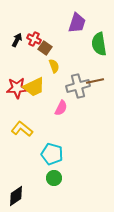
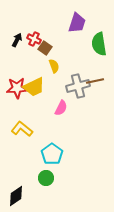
cyan pentagon: rotated 20 degrees clockwise
green circle: moved 8 px left
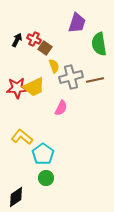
brown line: moved 1 px up
gray cross: moved 7 px left, 9 px up
yellow L-shape: moved 8 px down
cyan pentagon: moved 9 px left
black diamond: moved 1 px down
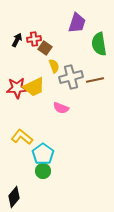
red cross: rotated 32 degrees counterclockwise
pink semicircle: rotated 84 degrees clockwise
green circle: moved 3 px left, 7 px up
black diamond: moved 2 px left; rotated 15 degrees counterclockwise
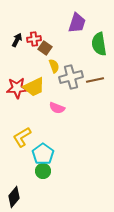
pink semicircle: moved 4 px left
yellow L-shape: rotated 70 degrees counterclockwise
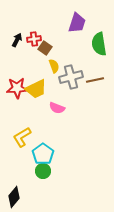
yellow trapezoid: moved 2 px right, 2 px down
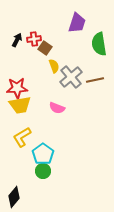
gray cross: rotated 25 degrees counterclockwise
yellow trapezoid: moved 16 px left, 16 px down; rotated 15 degrees clockwise
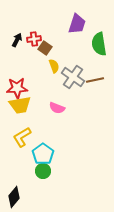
purple trapezoid: moved 1 px down
gray cross: moved 2 px right; rotated 15 degrees counterclockwise
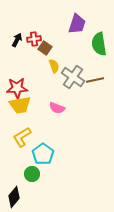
green circle: moved 11 px left, 3 px down
